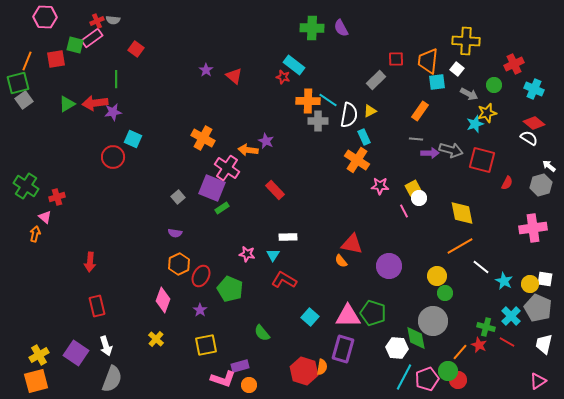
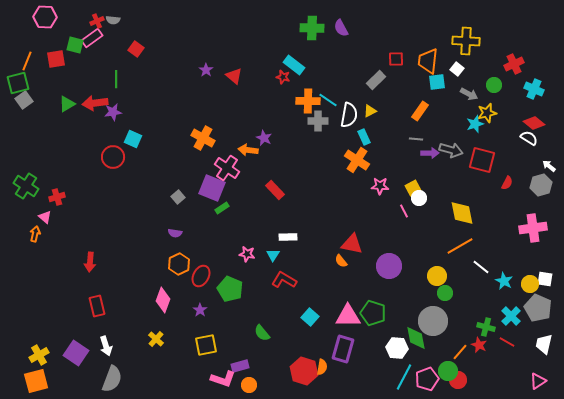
purple star at (266, 141): moved 2 px left, 3 px up
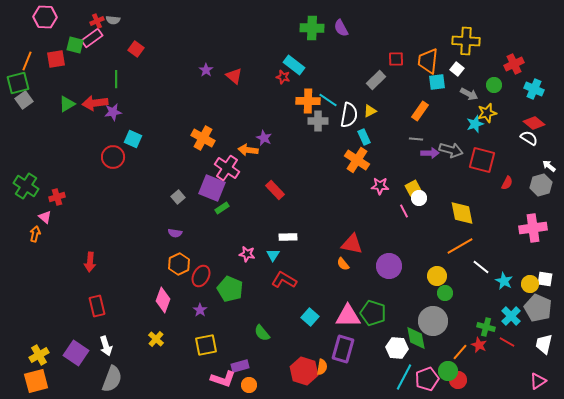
orange semicircle at (341, 261): moved 2 px right, 3 px down
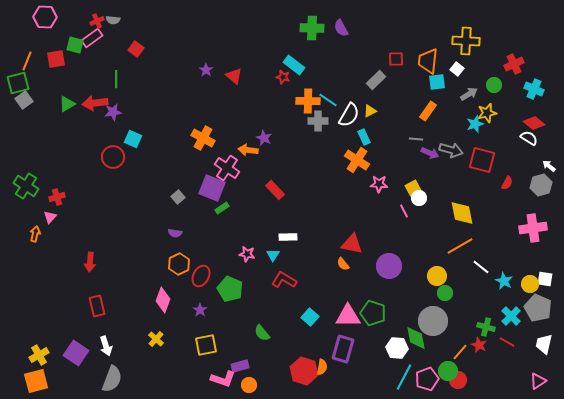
gray arrow at (469, 94): rotated 60 degrees counterclockwise
orange rectangle at (420, 111): moved 8 px right
white semicircle at (349, 115): rotated 20 degrees clockwise
purple arrow at (430, 153): rotated 24 degrees clockwise
pink star at (380, 186): moved 1 px left, 2 px up
pink triangle at (45, 217): moved 5 px right; rotated 32 degrees clockwise
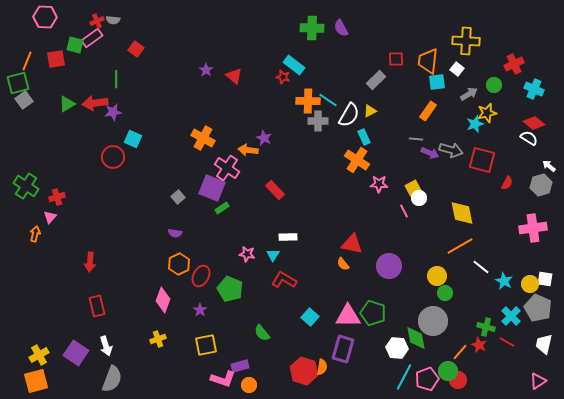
yellow cross at (156, 339): moved 2 px right; rotated 28 degrees clockwise
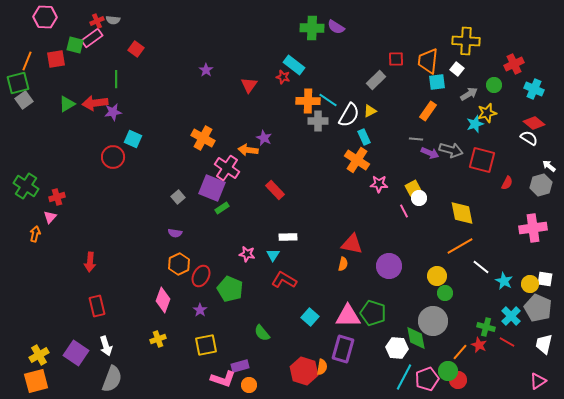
purple semicircle at (341, 28): moved 5 px left, 1 px up; rotated 30 degrees counterclockwise
red triangle at (234, 76): moved 15 px right, 9 px down; rotated 24 degrees clockwise
orange semicircle at (343, 264): rotated 128 degrees counterclockwise
